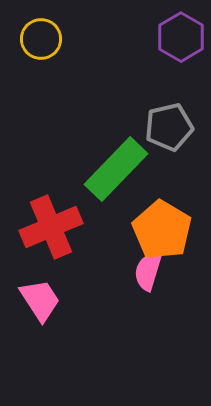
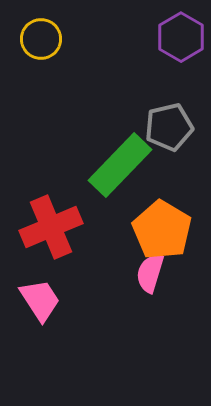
green rectangle: moved 4 px right, 4 px up
pink semicircle: moved 2 px right, 2 px down
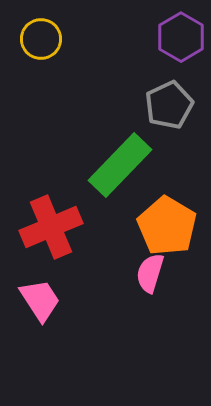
gray pentagon: moved 22 px up; rotated 12 degrees counterclockwise
orange pentagon: moved 5 px right, 4 px up
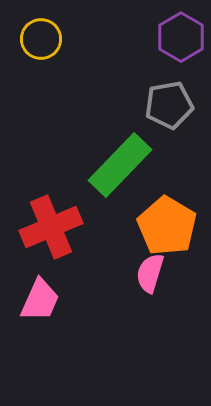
gray pentagon: rotated 15 degrees clockwise
pink trapezoid: rotated 57 degrees clockwise
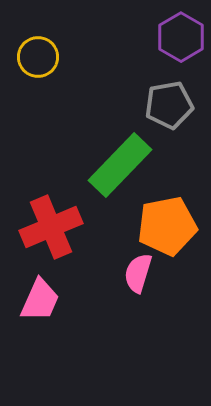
yellow circle: moved 3 px left, 18 px down
orange pentagon: rotated 30 degrees clockwise
pink semicircle: moved 12 px left
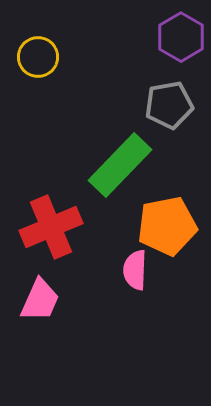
pink semicircle: moved 3 px left, 3 px up; rotated 15 degrees counterclockwise
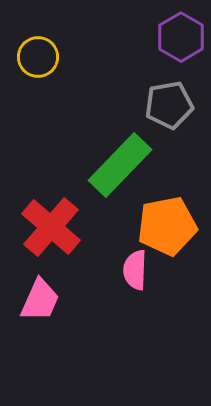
red cross: rotated 26 degrees counterclockwise
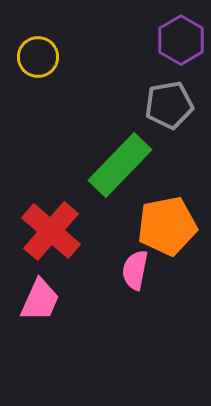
purple hexagon: moved 3 px down
red cross: moved 4 px down
pink semicircle: rotated 9 degrees clockwise
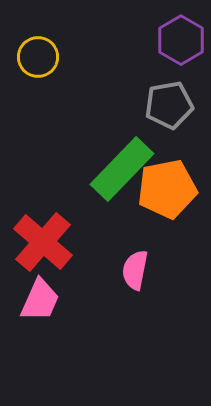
green rectangle: moved 2 px right, 4 px down
orange pentagon: moved 37 px up
red cross: moved 8 px left, 11 px down
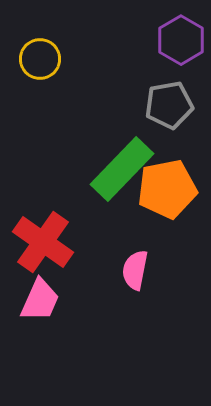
yellow circle: moved 2 px right, 2 px down
red cross: rotated 6 degrees counterclockwise
